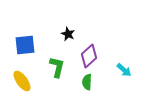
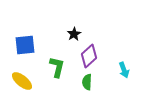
black star: moved 6 px right; rotated 16 degrees clockwise
cyan arrow: rotated 28 degrees clockwise
yellow ellipse: rotated 15 degrees counterclockwise
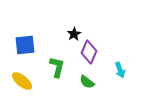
purple diamond: moved 4 px up; rotated 25 degrees counterclockwise
cyan arrow: moved 4 px left
green semicircle: rotated 56 degrees counterclockwise
